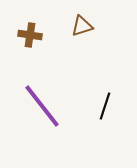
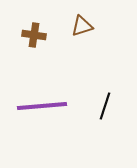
brown cross: moved 4 px right
purple line: rotated 57 degrees counterclockwise
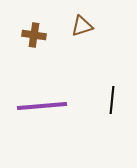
black line: moved 7 px right, 6 px up; rotated 12 degrees counterclockwise
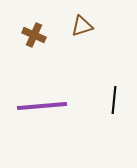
brown cross: rotated 15 degrees clockwise
black line: moved 2 px right
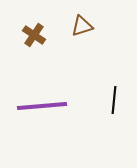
brown cross: rotated 10 degrees clockwise
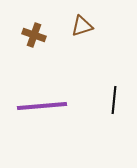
brown cross: rotated 15 degrees counterclockwise
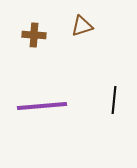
brown cross: rotated 15 degrees counterclockwise
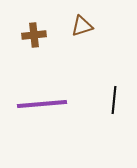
brown cross: rotated 10 degrees counterclockwise
purple line: moved 2 px up
